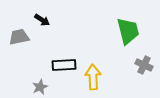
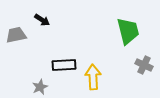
gray trapezoid: moved 3 px left, 2 px up
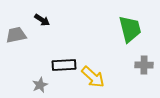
green trapezoid: moved 2 px right, 2 px up
gray cross: rotated 24 degrees counterclockwise
yellow arrow: rotated 135 degrees clockwise
gray star: moved 2 px up
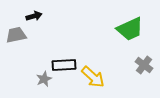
black arrow: moved 8 px left, 4 px up; rotated 49 degrees counterclockwise
green trapezoid: rotated 80 degrees clockwise
gray cross: rotated 36 degrees clockwise
gray star: moved 4 px right, 6 px up
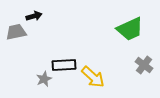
gray trapezoid: moved 3 px up
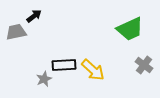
black arrow: rotated 21 degrees counterclockwise
yellow arrow: moved 7 px up
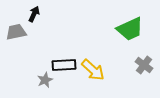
black arrow: moved 2 px up; rotated 28 degrees counterclockwise
gray star: moved 1 px right, 1 px down
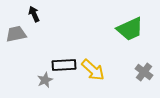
black arrow: rotated 49 degrees counterclockwise
gray trapezoid: moved 2 px down
gray cross: moved 7 px down
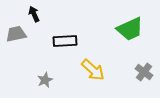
black rectangle: moved 1 px right, 24 px up
